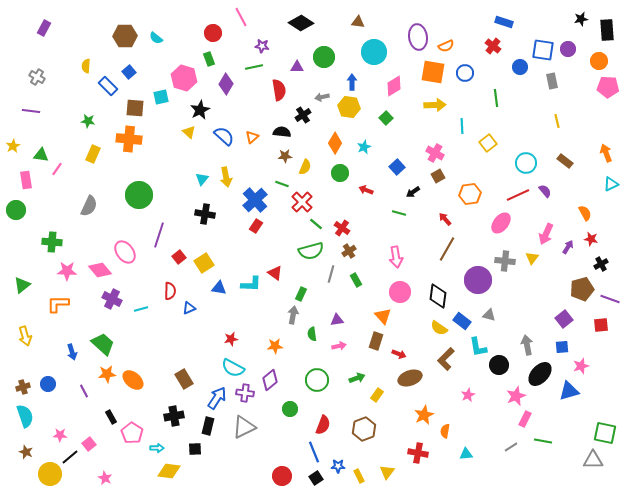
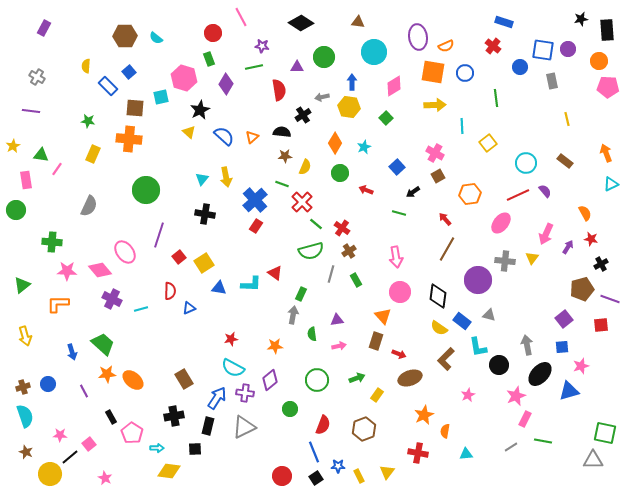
yellow line at (557, 121): moved 10 px right, 2 px up
green circle at (139, 195): moved 7 px right, 5 px up
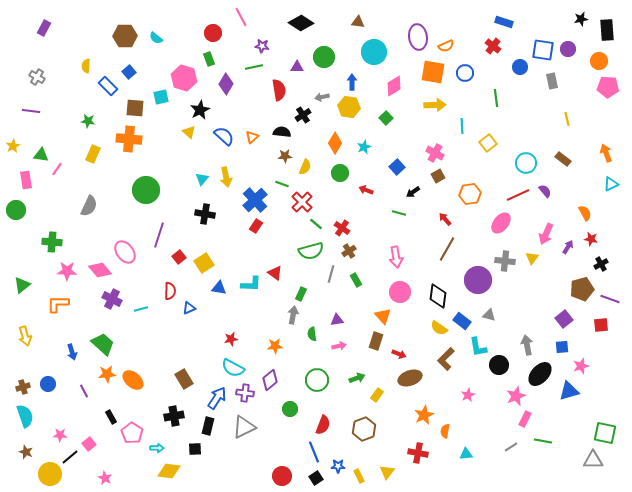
brown rectangle at (565, 161): moved 2 px left, 2 px up
